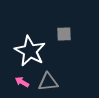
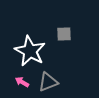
gray triangle: rotated 15 degrees counterclockwise
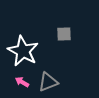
white star: moved 7 px left
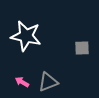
gray square: moved 18 px right, 14 px down
white star: moved 3 px right, 15 px up; rotated 16 degrees counterclockwise
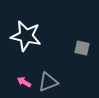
gray square: rotated 14 degrees clockwise
pink arrow: moved 2 px right
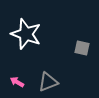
white star: moved 2 px up; rotated 8 degrees clockwise
pink arrow: moved 7 px left
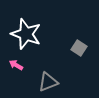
gray square: moved 3 px left; rotated 21 degrees clockwise
pink arrow: moved 1 px left, 17 px up
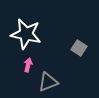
white star: rotated 8 degrees counterclockwise
pink arrow: moved 12 px right; rotated 72 degrees clockwise
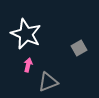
white star: rotated 12 degrees clockwise
gray square: rotated 28 degrees clockwise
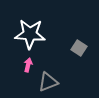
white star: moved 4 px right; rotated 20 degrees counterclockwise
gray square: rotated 28 degrees counterclockwise
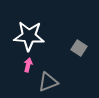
white star: moved 1 px left, 2 px down
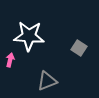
pink arrow: moved 18 px left, 5 px up
gray triangle: moved 1 px left, 1 px up
